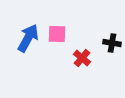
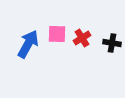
blue arrow: moved 6 px down
red cross: moved 20 px up; rotated 18 degrees clockwise
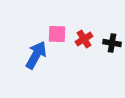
red cross: moved 2 px right, 1 px down
blue arrow: moved 8 px right, 11 px down
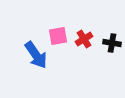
pink square: moved 1 px right, 2 px down; rotated 12 degrees counterclockwise
blue arrow: rotated 116 degrees clockwise
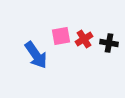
pink square: moved 3 px right
black cross: moved 3 px left
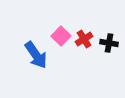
pink square: rotated 36 degrees counterclockwise
